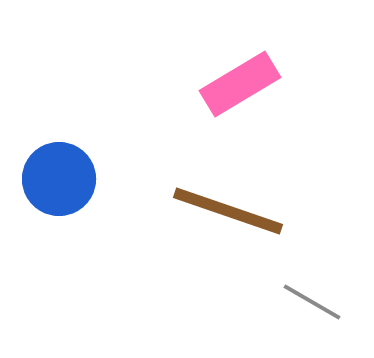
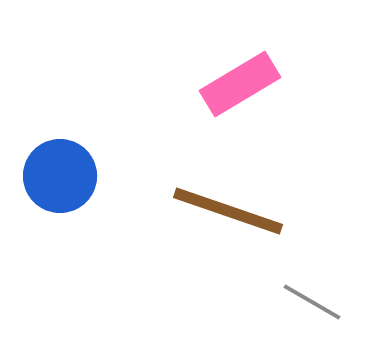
blue circle: moved 1 px right, 3 px up
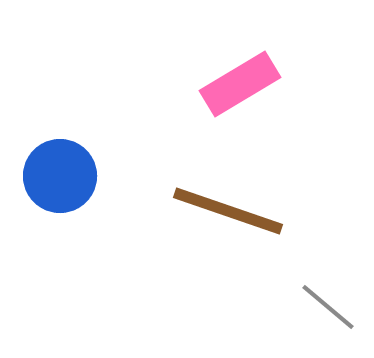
gray line: moved 16 px right, 5 px down; rotated 10 degrees clockwise
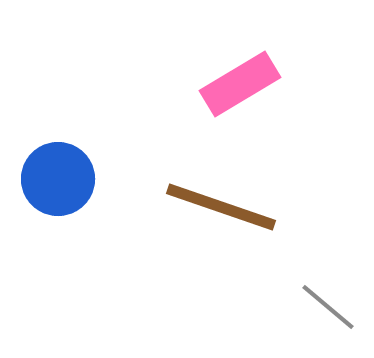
blue circle: moved 2 px left, 3 px down
brown line: moved 7 px left, 4 px up
